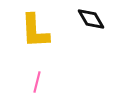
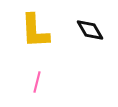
black diamond: moved 1 px left, 11 px down
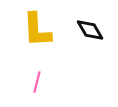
yellow L-shape: moved 2 px right, 1 px up
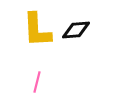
black diamond: moved 14 px left; rotated 64 degrees counterclockwise
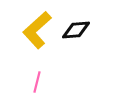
yellow L-shape: rotated 51 degrees clockwise
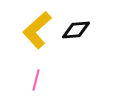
pink line: moved 1 px left, 2 px up
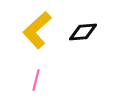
black diamond: moved 7 px right, 2 px down
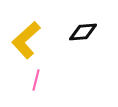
yellow L-shape: moved 11 px left, 10 px down
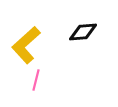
yellow L-shape: moved 5 px down
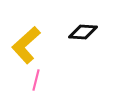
black diamond: rotated 8 degrees clockwise
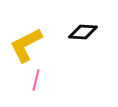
yellow L-shape: rotated 15 degrees clockwise
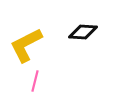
pink line: moved 1 px left, 1 px down
